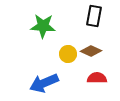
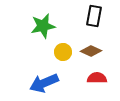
green star: rotated 15 degrees counterclockwise
yellow circle: moved 5 px left, 2 px up
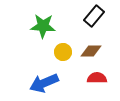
black rectangle: rotated 30 degrees clockwise
green star: rotated 15 degrees clockwise
brown diamond: rotated 25 degrees counterclockwise
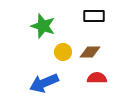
black rectangle: rotated 50 degrees clockwise
green star: rotated 15 degrees clockwise
brown diamond: moved 1 px left, 1 px down
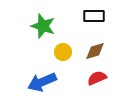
brown diamond: moved 5 px right, 1 px up; rotated 15 degrees counterclockwise
red semicircle: rotated 24 degrees counterclockwise
blue arrow: moved 2 px left, 1 px up
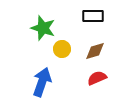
black rectangle: moved 1 px left
green star: moved 2 px down
yellow circle: moved 1 px left, 3 px up
blue arrow: rotated 132 degrees clockwise
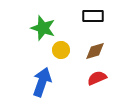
yellow circle: moved 1 px left, 1 px down
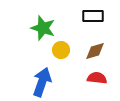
red semicircle: rotated 30 degrees clockwise
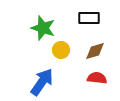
black rectangle: moved 4 px left, 2 px down
blue arrow: rotated 16 degrees clockwise
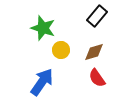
black rectangle: moved 8 px right, 2 px up; rotated 50 degrees counterclockwise
brown diamond: moved 1 px left, 1 px down
red semicircle: rotated 132 degrees counterclockwise
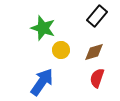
red semicircle: rotated 54 degrees clockwise
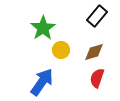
green star: rotated 20 degrees clockwise
